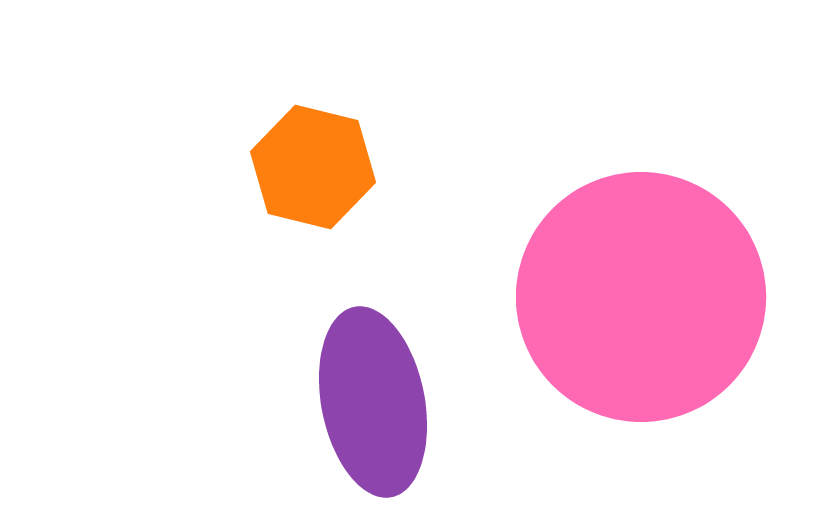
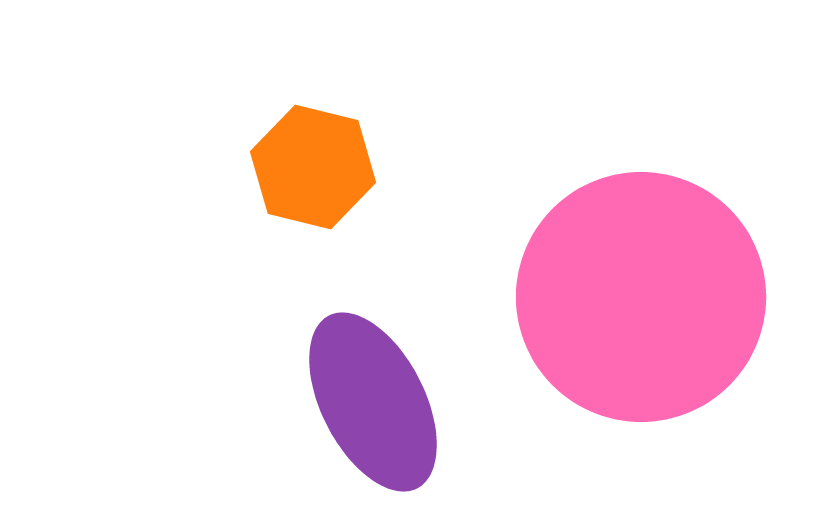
purple ellipse: rotated 16 degrees counterclockwise
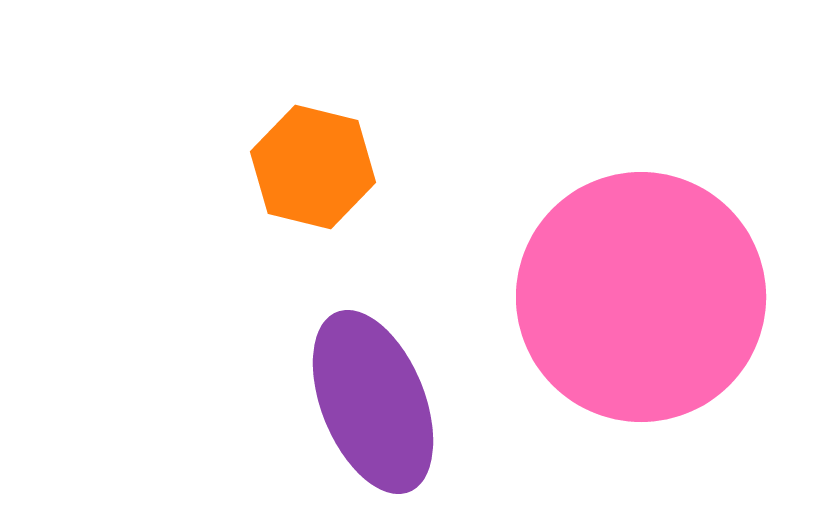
purple ellipse: rotated 5 degrees clockwise
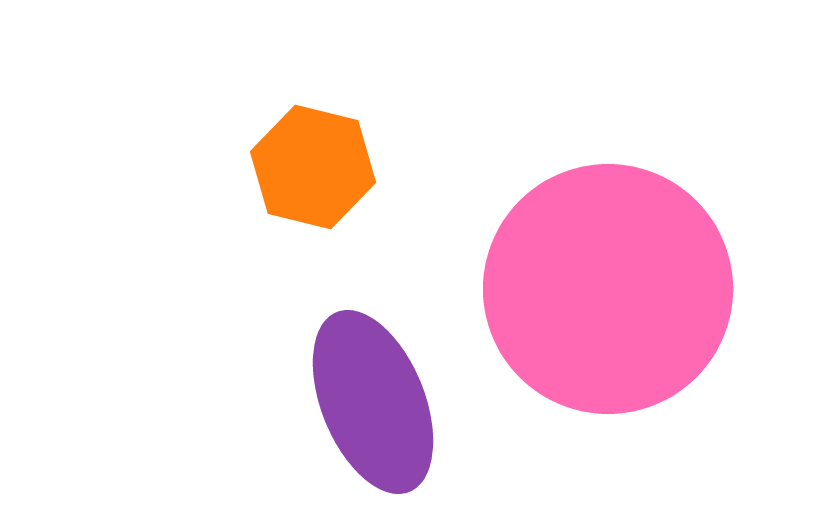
pink circle: moved 33 px left, 8 px up
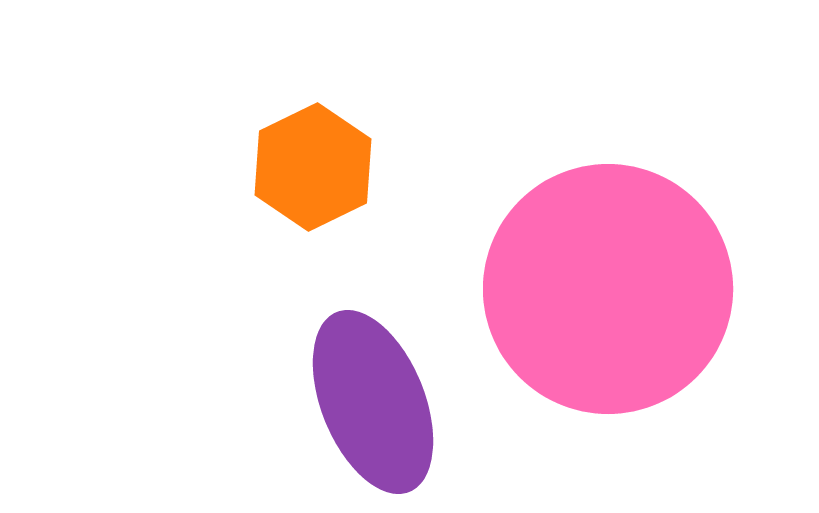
orange hexagon: rotated 20 degrees clockwise
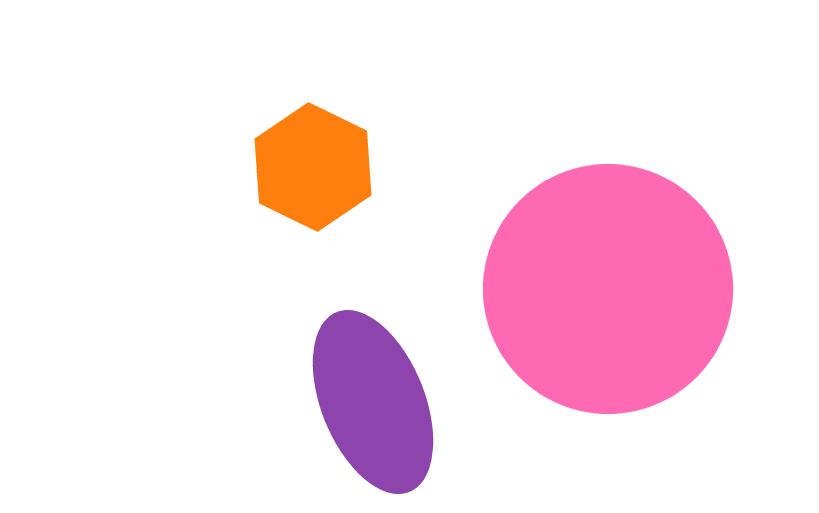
orange hexagon: rotated 8 degrees counterclockwise
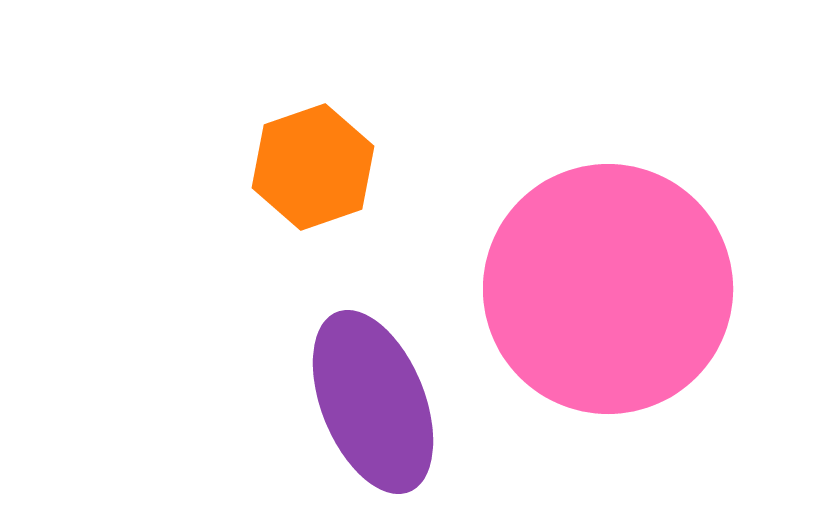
orange hexagon: rotated 15 degrees clockwise
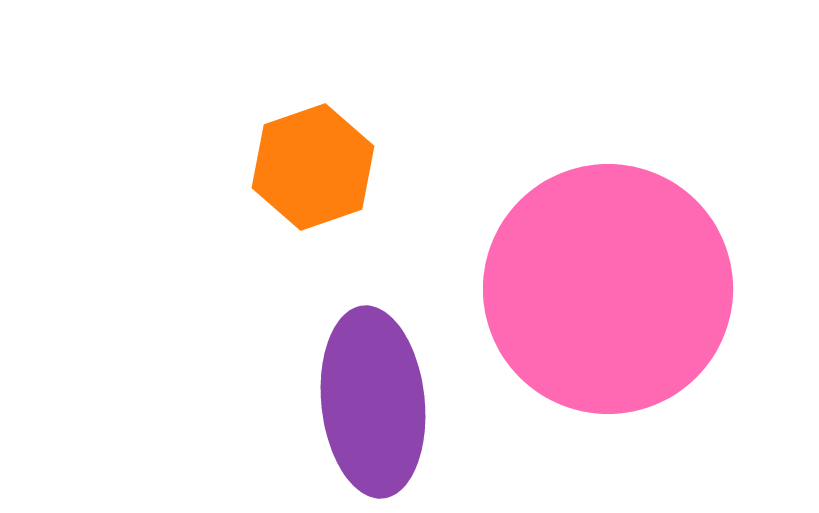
purple ellipse: rotated 16 degrees clockwise
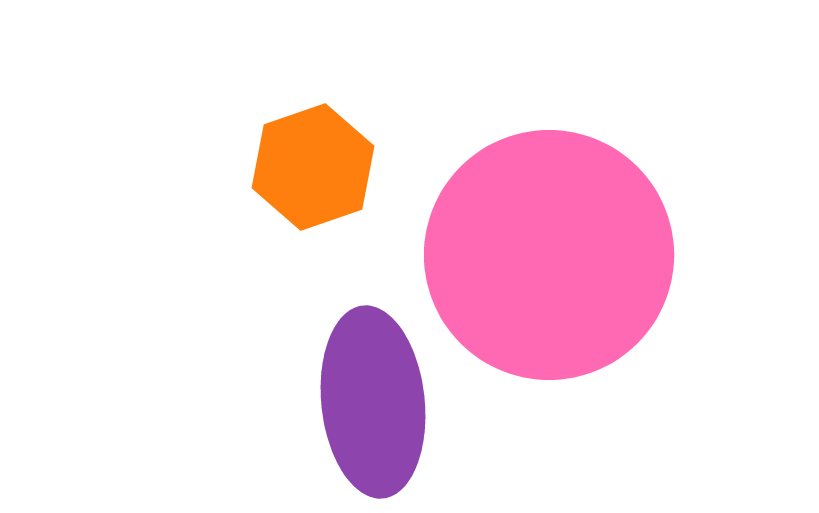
pink circle: moved 59 px left, 34 px up
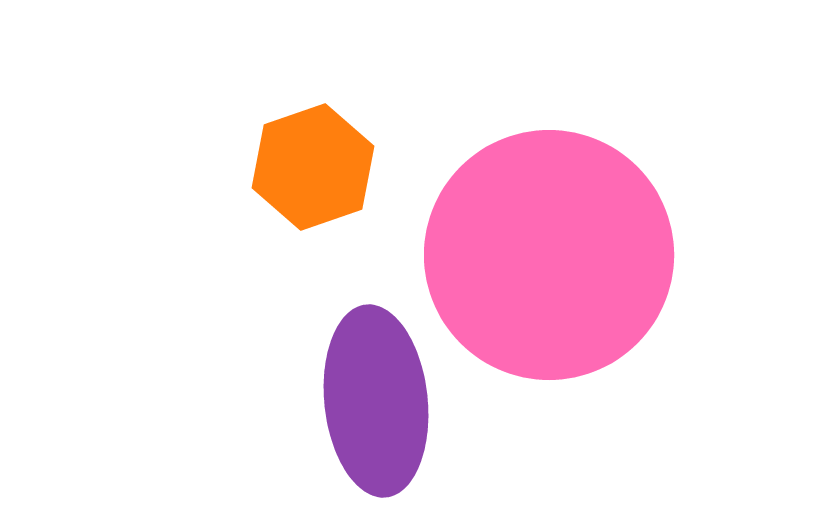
purple ellipse: moved 3 px right, 1 px up
